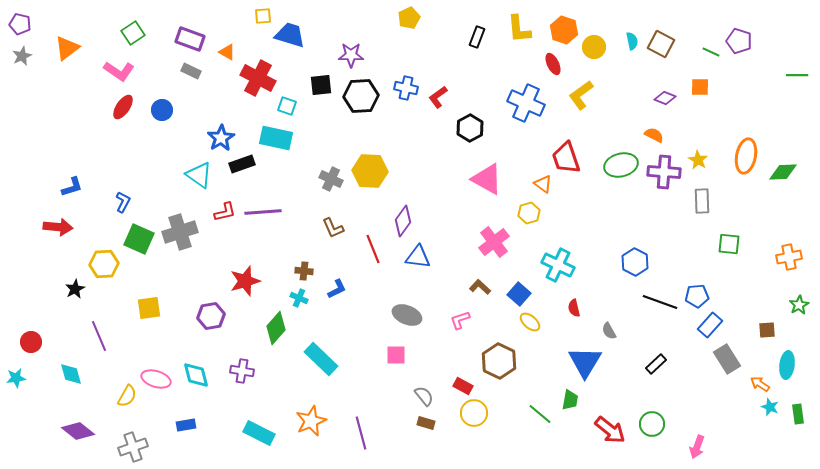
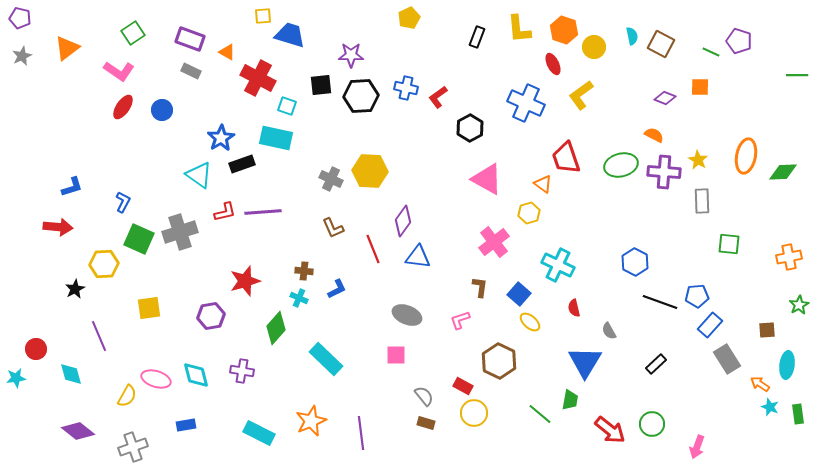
purple pentagon at (20, 24): moved 6 px up
cyan semicircle at (632, 41): moved 5 px up
brown L-shape at (480, 287): rotated 55 degrees clockwise
red circle at (31, 342): moved 5 px right, 7 px down
cyan rectangle at (321, 359): moved 5 px right
purple line at (361, 433): rotated 8 degrees clockwise
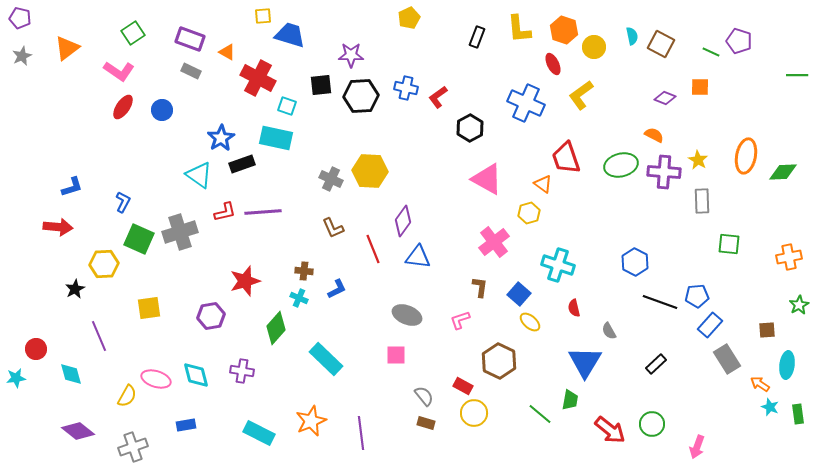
cyan cross at (558, 265): rotated 8 degrees counterclockwise
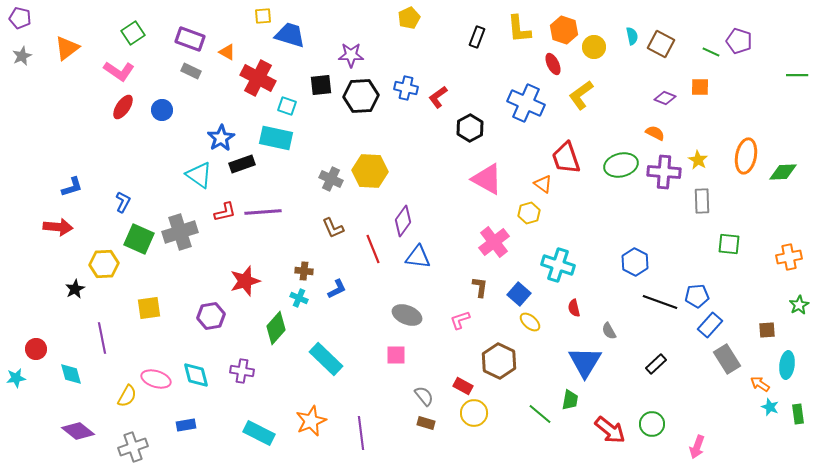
orange semicircle at (654, 135): moved 1 px right, 2 px up
purple line at (99, 336): moved 3 px right, 2 px down; rotated 12 degrees clockwise
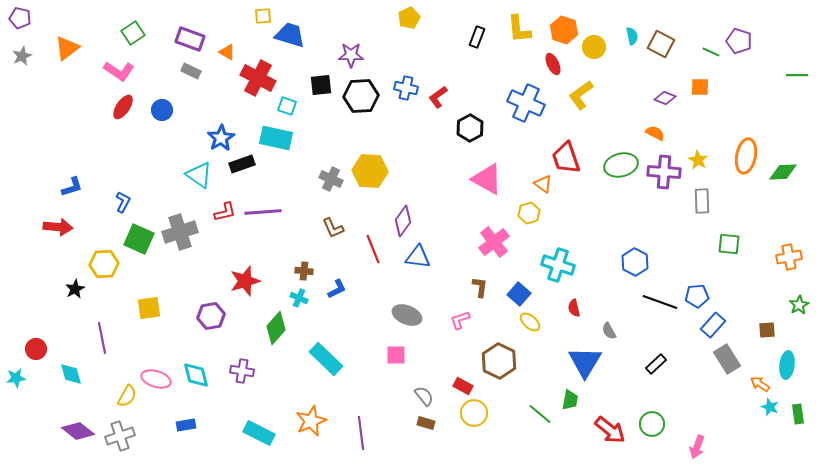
blue rectangle at (710, 325): moved 3 px right
gray cross at (133, 447): moved 13 px left, 11 px up
